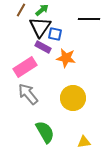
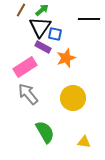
orange star: rotated 30 degrees counterclockwise
yellow triangle: rotated 16 degrees clockwise
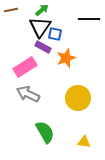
brown line: moved 10 px left; rotated 48 degrees clockwise
gray arrow: rotated 25 degrees counterclockwise
yellow circle: moved 5 px right
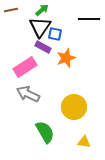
yellow circle: moved 4 px left, 9 px down
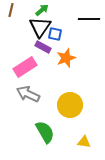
brown line: rotated 64 degrees counterclockwise
yellow circle: moved 4 px left, 2 px up
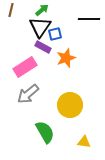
blue square: rotated 24 degrees counterclockwise
gray arrow: rotated 65 degrees counterclockwise
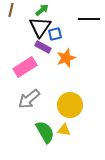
gray arrow: moved 1 px right, 5 px down
yellow triangle: moved 20 px left, 12 px up
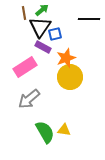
brown line: moved 13 px right, 3 px down; rotated 24 degrees counterclockwise
yellow circle: moved 28 px up
